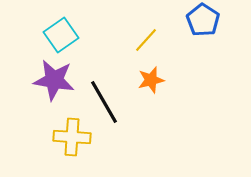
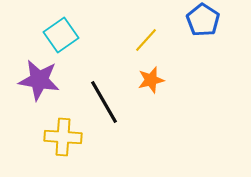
purple star: moved 15 px left
yellow cross: moved 9 px left
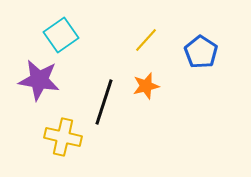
blue pentagon: moved 2 px left, 32 px down
orange star: moved 5 px left, 6 px down
black line: rotated 48 degrees clockwise
yellow cross: rotated 9 degrees clockwise
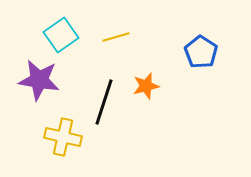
yellow line: moved 30 px left, 3 px up; rotated 32 degrees clockwise
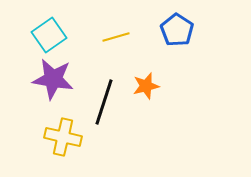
cyan square: moved 12 px left
blue pentagon: moved 24 px left, 22 px up
purple star: moved 14 px right, 1 px up
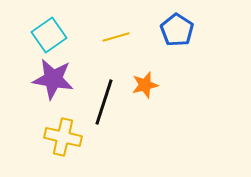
orange star: moved 1 px left, 1 px up
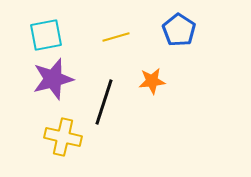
blue pentagon: moved 2 px right
cyan square: moved 3 px left; rotated 24 degrees clockwise
purple star: rotated 24 degrees counterclockwise
orange star: moved 7 px right, 4 px up; rotated 8 degrees clockwise
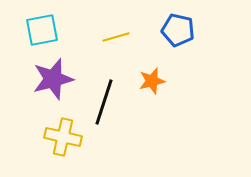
blue pentagon: moved 1 px left; rotated 20 degrees counterclockwise
cyan square: moved 4 px left, 5 px up
orange star: rotated 8 degrees counterclockwise
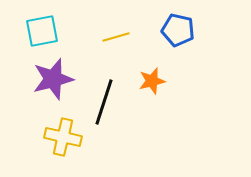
cyan square: moved 1 px down
